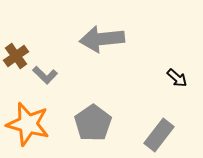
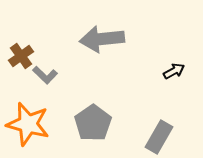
brown cross: moved 5 px right
black arrow: moved 3 px left, 7 px up; rotated 70 degrees counterclockwise
gray rectangle: moved 2 px down; rotated 8 degrees counterclockwise
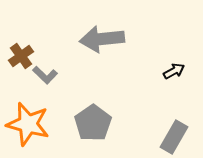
gray rectangle: moved 15 px right
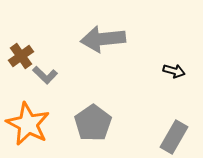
gray arrow: moved 1 px right
black arrow: rotated 45 degrees clockwise
orange star: rotated 12 degrees clockwise
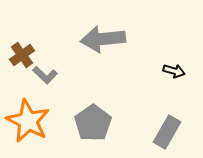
brown cross: moved 1 px right, 1 px up
orange star: moved 3 px up
gray rectangle: moved 7 px left, 5 px up
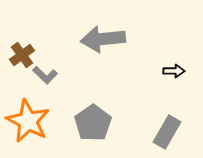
black arrow: rotated 15 degrees counterclockwise
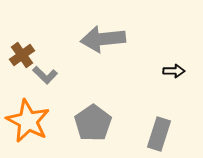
gray rectangle: moved 8 px left, 2 px down; rotated 12 degrees counterclockwise
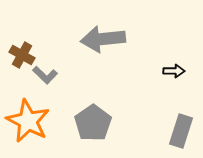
brown cross: rotated 25 degrees counterclockwise
gray rectangle: moved 22 px right, 3 px up
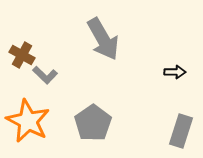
gray arrow: rotated 114 degrees counterclockwise
black arrow: moved 1 px right, 1 px down
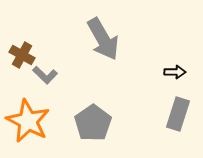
gray rectangle: moved 3 px left, 17 px up
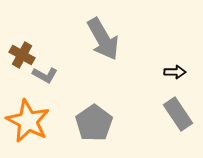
gray L-shape: rotated 15 degrees counterclockwise
gray rectangle: rotated 52 degrees counterclockwise
gray pentagon: moved 1 px right
